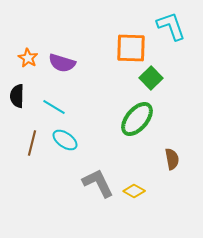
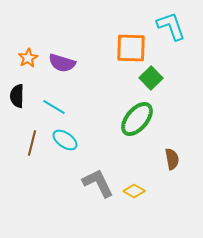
orange star: rotated 12 degrees clockwise
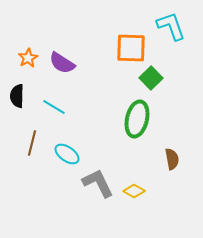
purple semicircle: rotated 16 degrees clockwise
green ellipse: rotated 27 degrees counterclockwise
cyan ellipse: moved 2 px right, 14 px down
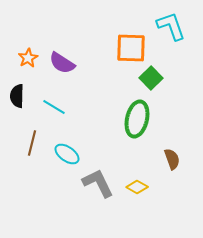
brown semicircle: rotated 10 degrees counterclockwise
yellow diamond: moved 3 px right, 4 px up
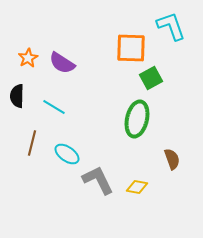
green square: rotated 15 degrees clockwise
gray L-shape: moved 3 px up
yellow diamond: rotated 20 degrees counterclockwise
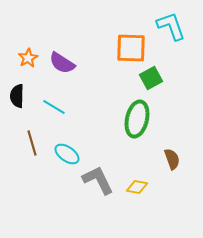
brown line: rotated 30 degrees counterclockwise
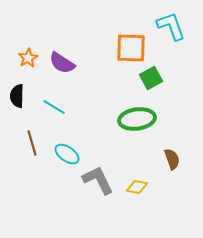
green ellipse: rotated 69 degrees clockwise
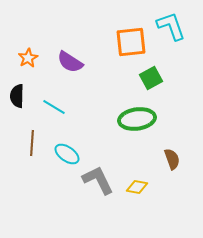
orange square: moved 6 px up; rotated 8 degrees counterclockwise
purple semicircle: moved 8 px right, 1 px up
brown line: rotated 20 degrees clockwise
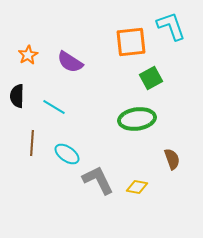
orange star: moved 3 px up
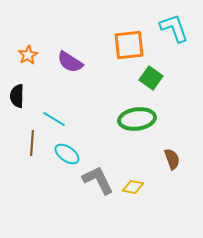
cyan L-shape: moved 3 px right, 2 px down
orange square: moved 2 px left, 3 px down
green square: rotated 25 degrees counterclockwise
cyan line: moved 12 px down
yellow diamond: moved 4 px left
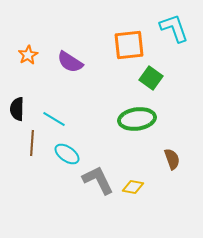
black semicircle: moved 13 px down
